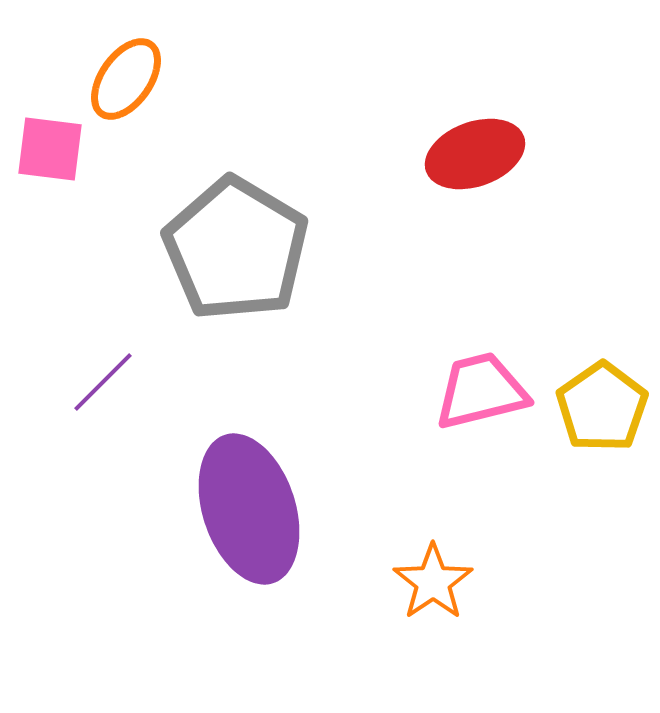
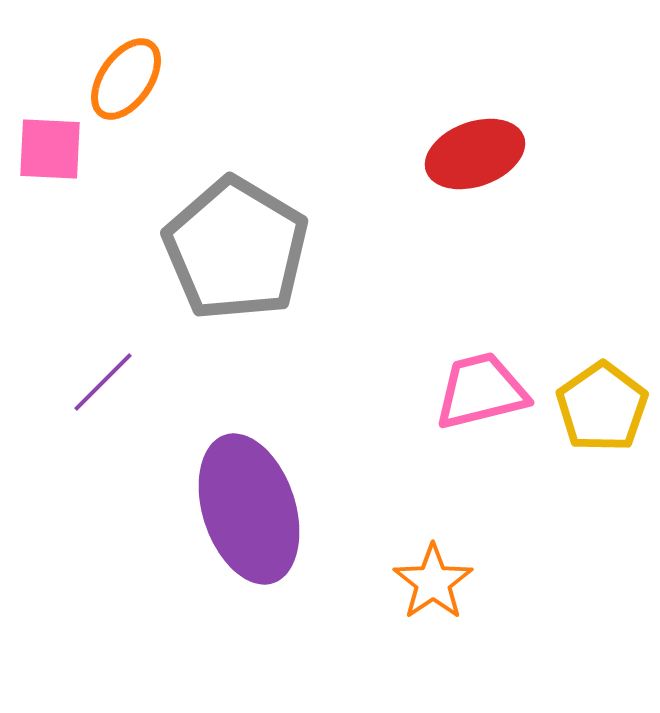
pink square: rotated 4 degrees counterclockwise
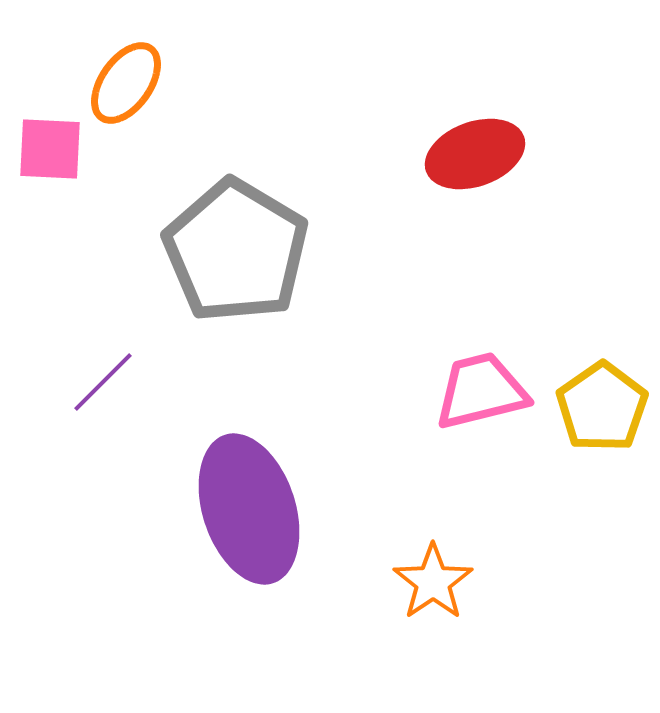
orange ellipse: moved 4 px down
gray pentagon: moved 2 px down
